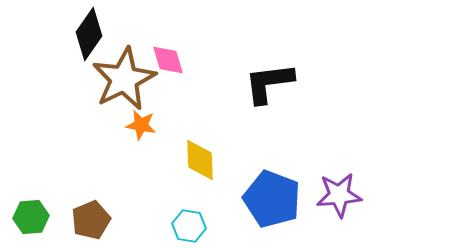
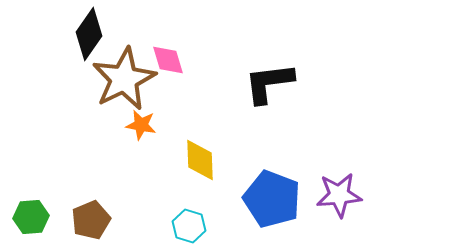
cyan hexagon: rotated 8 degrees clockwise
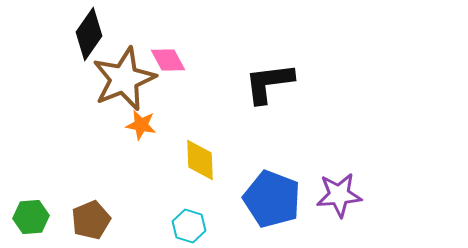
pink diamond: rotated 12 degrees counterclockwise
brown star: rotated 4 degrees clockwise
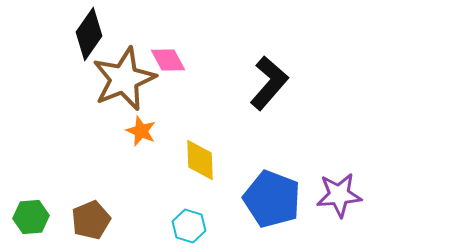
black L-shape: rotated 138 degrees clockwise
orange star: moved 6 px down; rotated 12 degrees clockwise
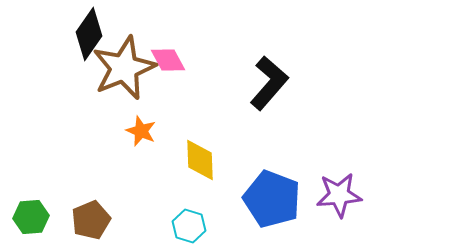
brown star: moved 11 px up
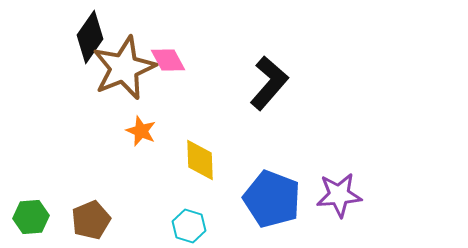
black diamond: moved 1 px right, 3 px down
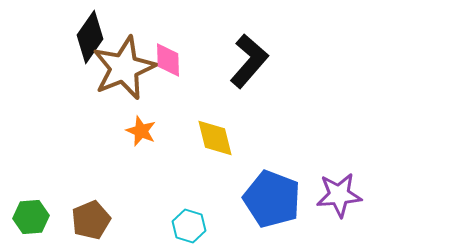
pink diamond: rotated 27 degrees clockwise
black L-shape: moved 20 px left, 22 px up
yellow diamond: moved 15 px right, 22 px up; rotated 12 degrees counterclockwise
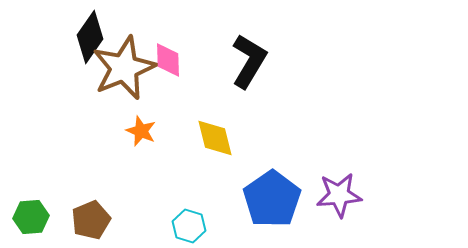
black L-shape: rotated 10 degrees counterclockwise
blue pentagon: rotated 16 degrees clockwise
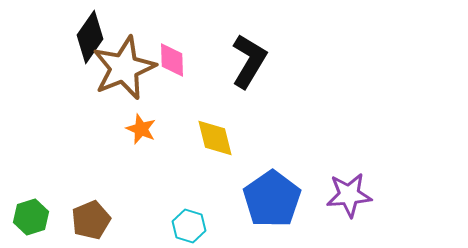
pink diamond: moved 4 px right
orange star: moved 2 px up
purple star: moved 10 px right
green hexagon: rotated 12 degrees counterclockwise
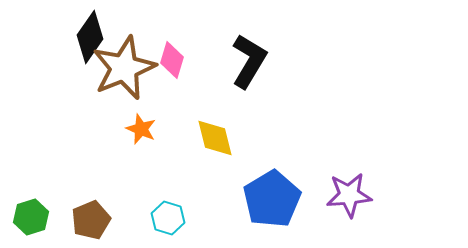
pink diamond: rotated 18 degrees clockwise
blue pentagon: rotated 4 degrees clockwise
cyan hexagon: moved 21 px left, 8 px up
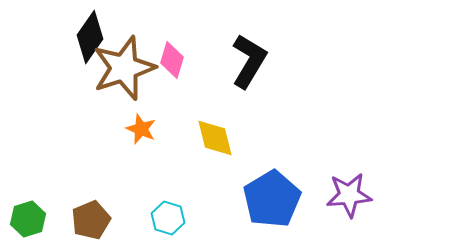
brown star: rotated 4 degrees clockwise
green hexagon: moved 3 px left, 2 px down
